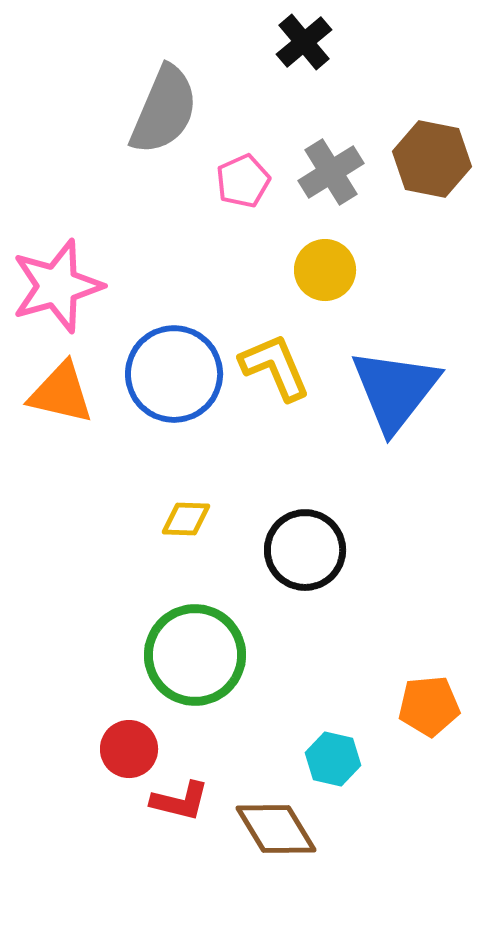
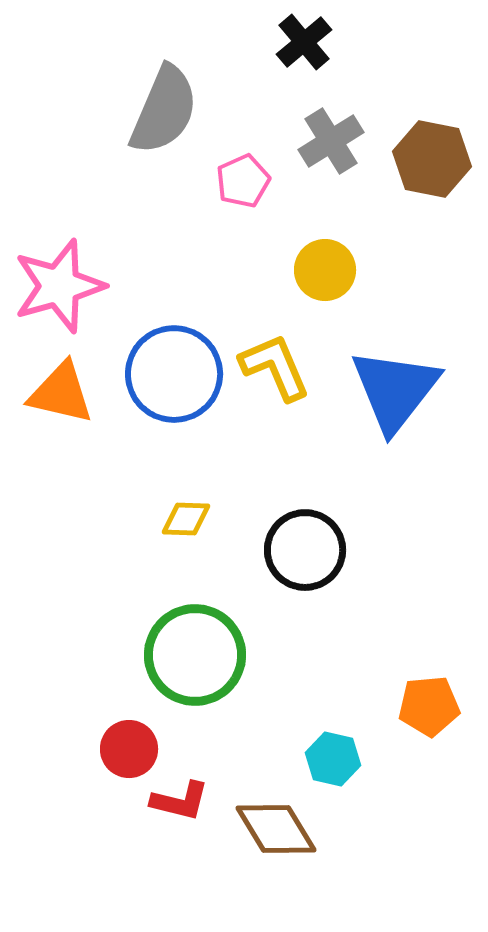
gray cross: moved 31 px up
pink star: moved 2 px right
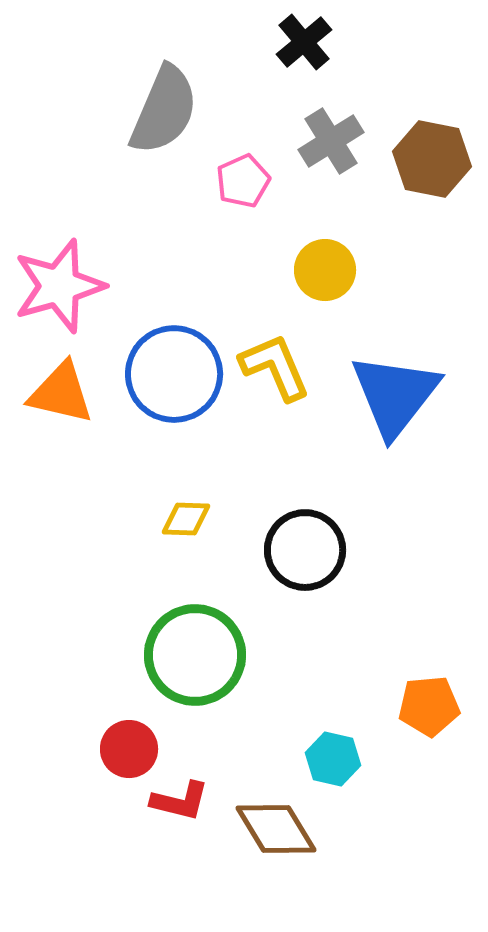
blue triangle: moved 5 px down
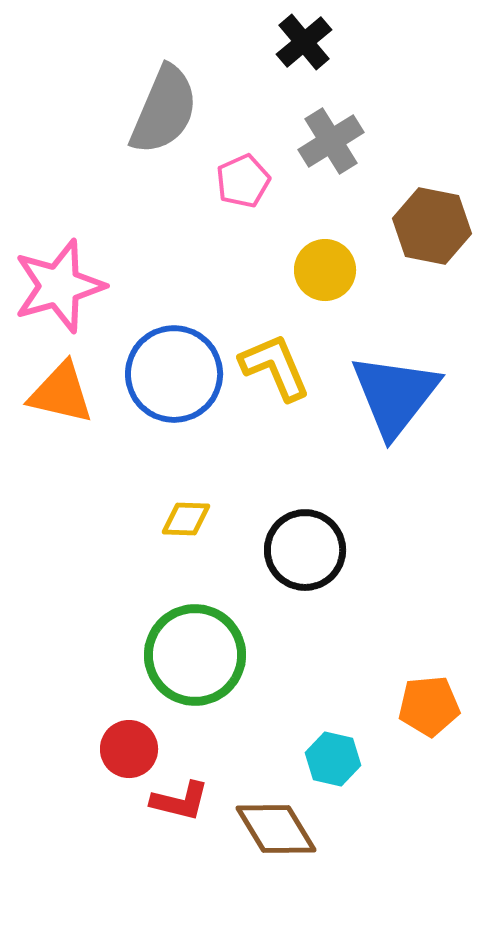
brown hexagon: moved 67 px down
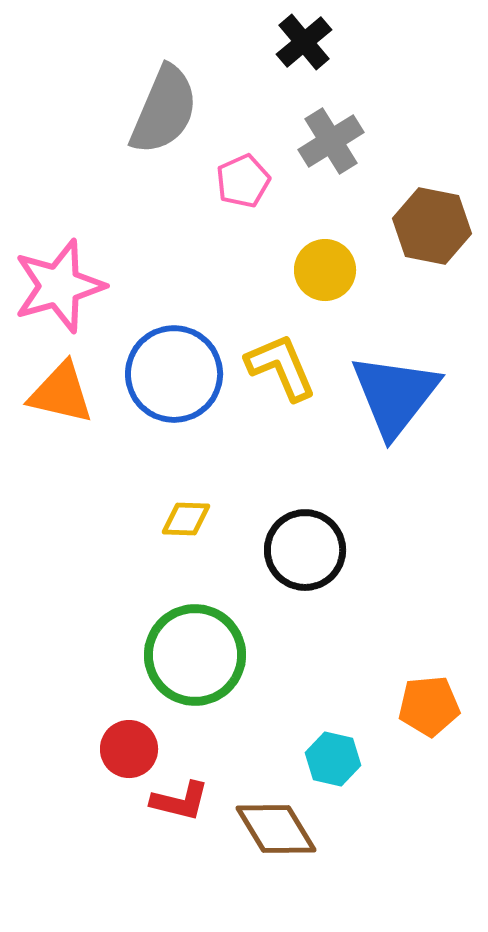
yellow L-shape: moved 6 px right
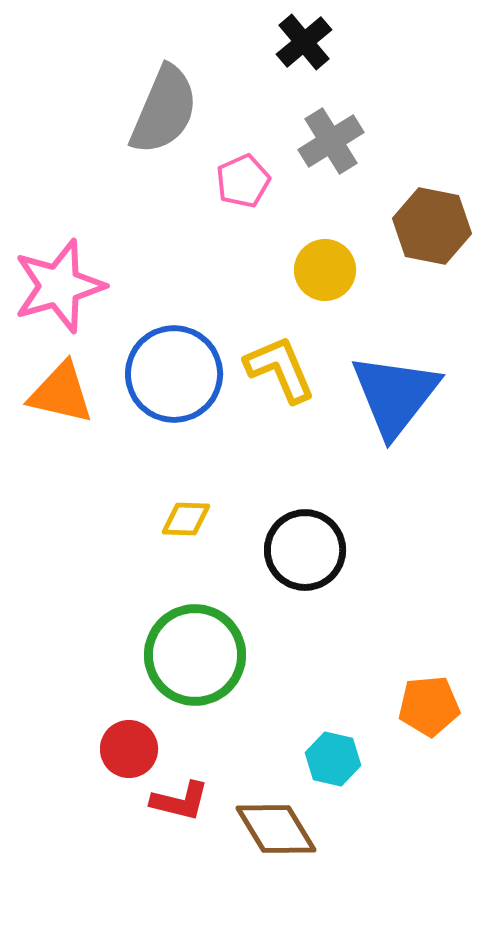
yellow L-shape: moved 1 px left, 2 px down
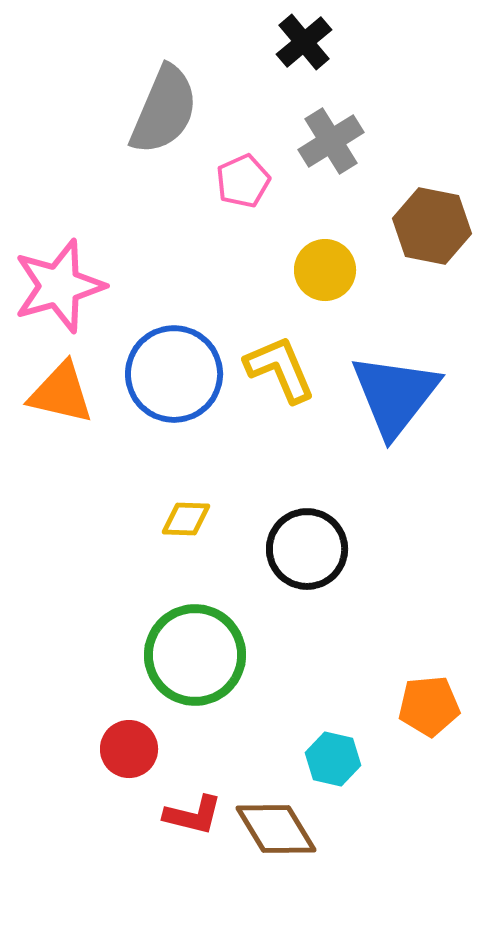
black circle: moved 2 px right, 1 px up
red L-shape: moved 13 px right, 14 px down
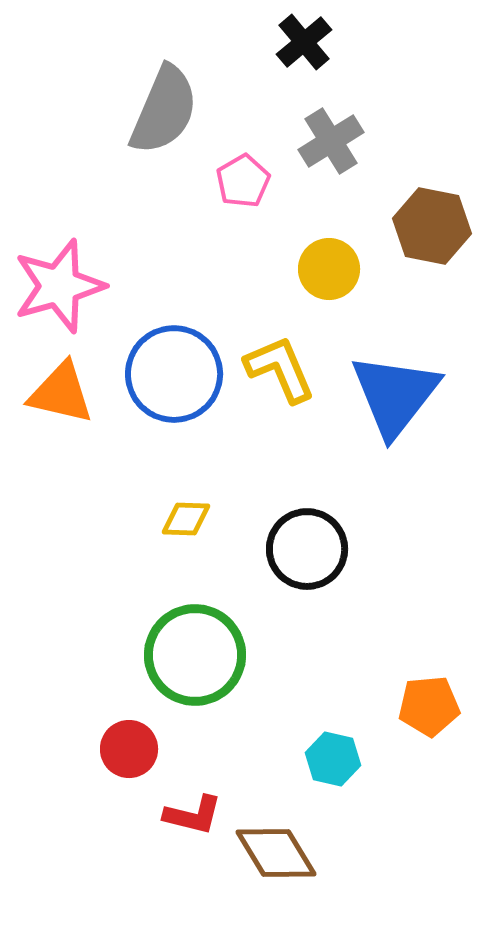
pink pentagon: rotated 6 degrees counterclockwise
yellow circle: moved 4 px right, 1 px up
brown diamond: moved 24 px down
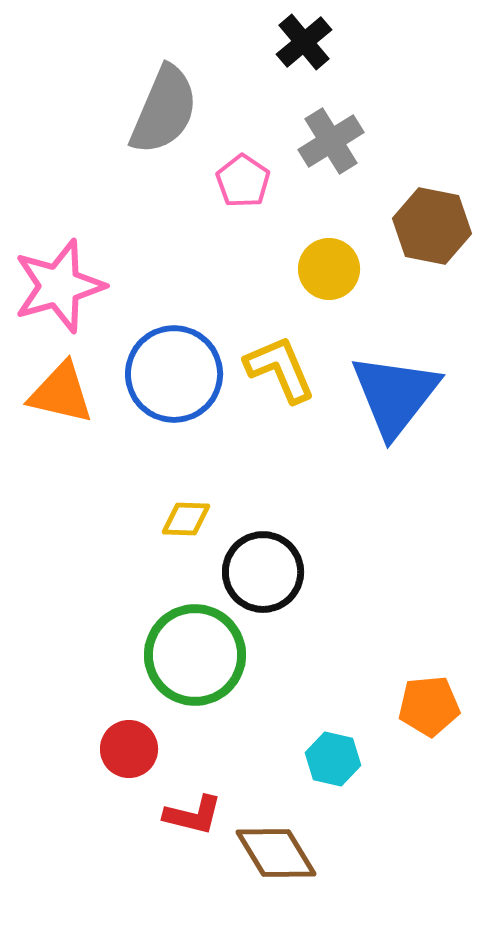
pink pentagon: rotated 8 degrees counterclockwise
black circle: moved 44 px left, 23 px down
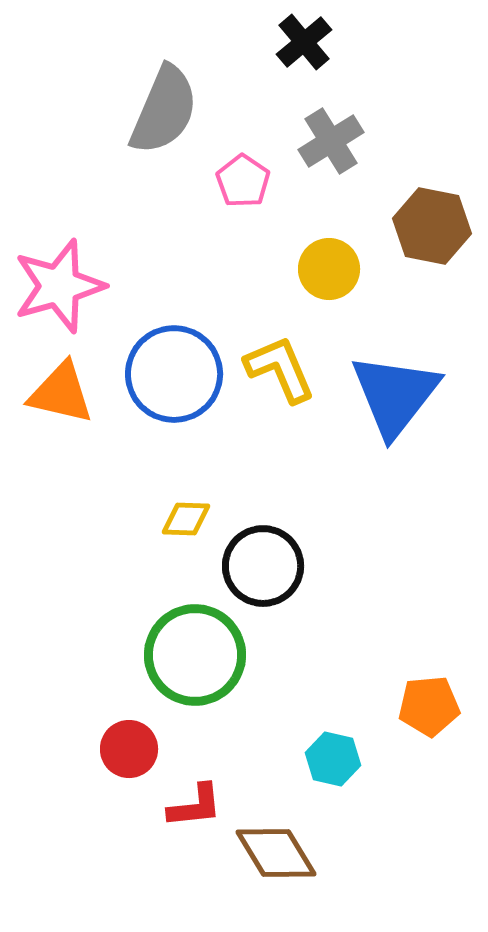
black circle: moved 6 px up
red L-shape: moved 2 px right, 9 px up; rotated 20 degrees counterclockwise
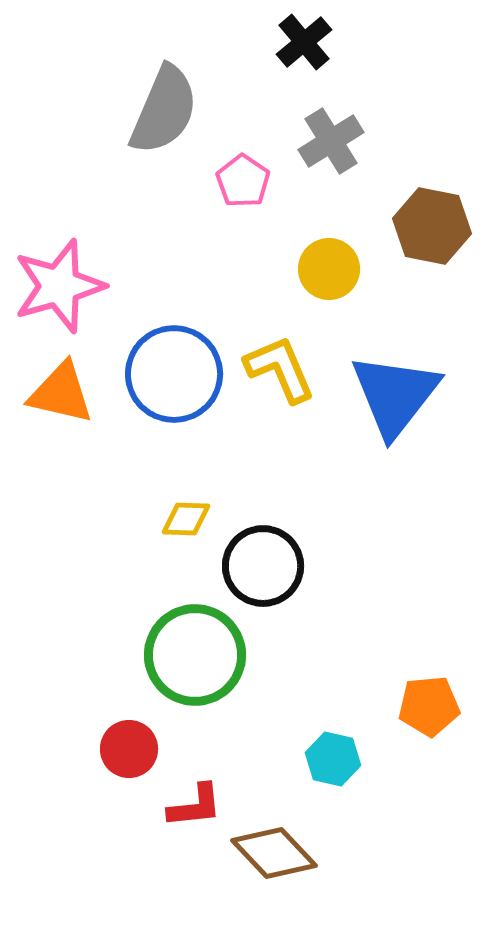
brown diamond: moved 2 px left; rotated 12 degrees counterclockwise
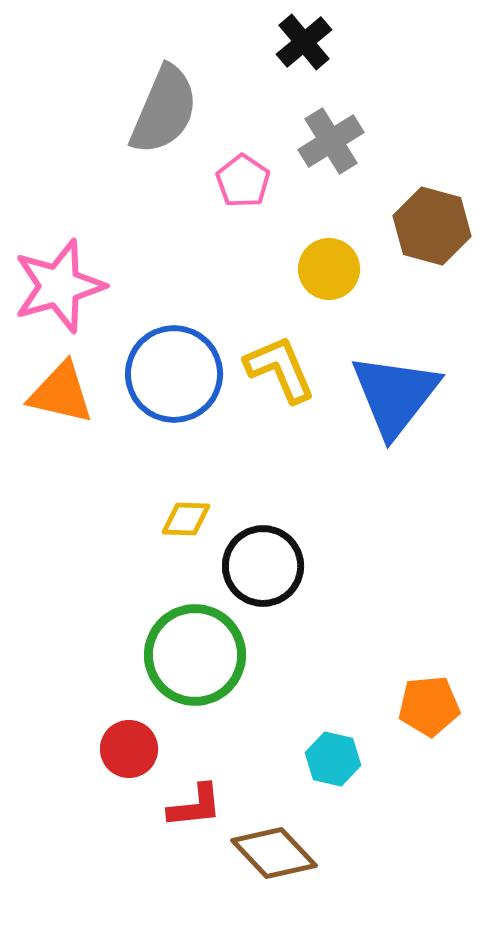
brown hexagon: rotated 4 degrees clockwise
